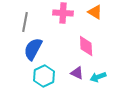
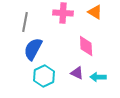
cyan arrow: rotated 21 degrees clockwise
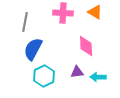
purple triangle: moved 1 px up; rotated 32 degrees counterclockwise
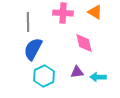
gray line: moved 3 px right; rotated 12 degrees counterclockwise
pink diamond: moved 2 px left, 3 px up; rotated 10 degrees counterclockwise
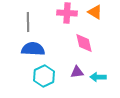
pink cross: moved 4 px right
blue semicircle: rotated 65 degrees clockwise
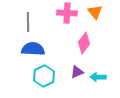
orange triangle: rotated 21 degrees clockwise
pink diamond: rotated 50 degrees clockwise
purple triangle: rotated 16 degrees counterclockwise
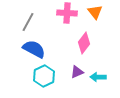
gray line: rotated 30 degrees clockwise
blue semicircle: moved 1 px right; rotated 25 degrees clockwise
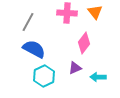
purple triangle: moved 2 px left, 4 px up
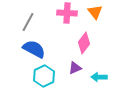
cyan arrow: moved 1 px right
